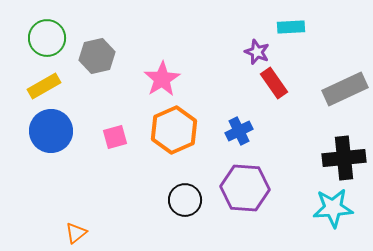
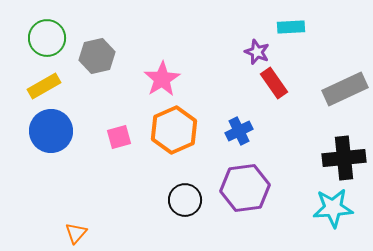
pink square: moved 4 px right
purple hexagon: rotated 12 degrees counterclockwise
orange triangle: rotated 10 degrees counterclockwise
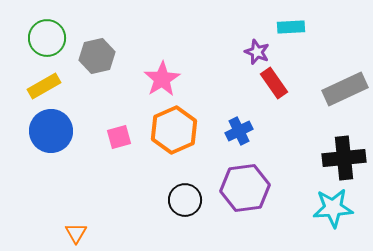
orange triangle: rotated 10 degrees counterclockwise
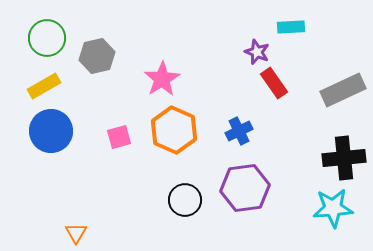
gray rectangle: moved 2 px left, 1 px down
orange hexagon: rotated 12 degrees counterclockwise
